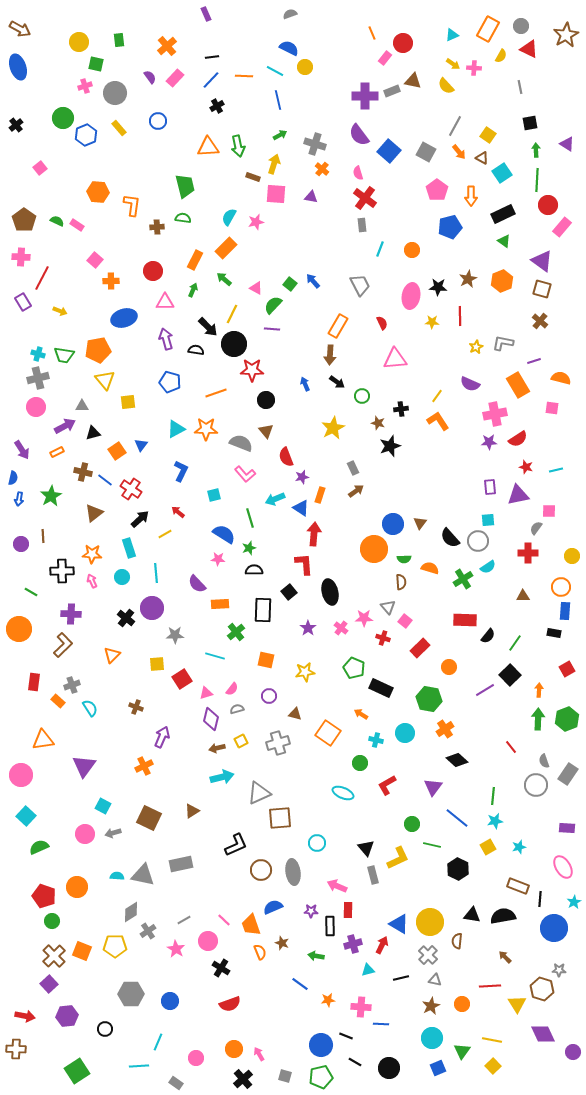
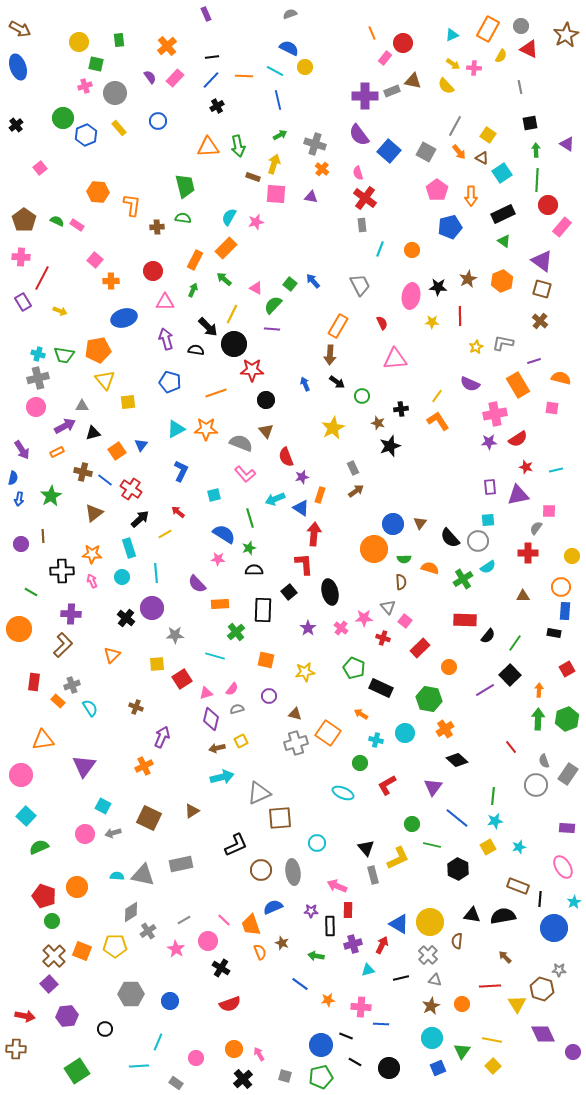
gray cross at (278, 743): moved 18 px right
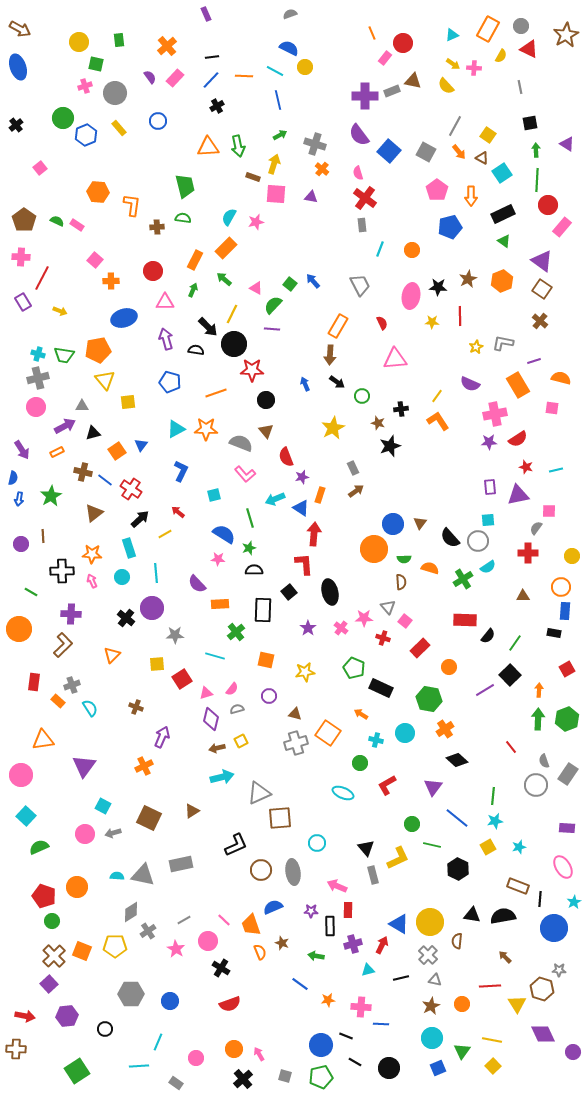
brown square at (542, 289): rotated 18 degrees clockwise
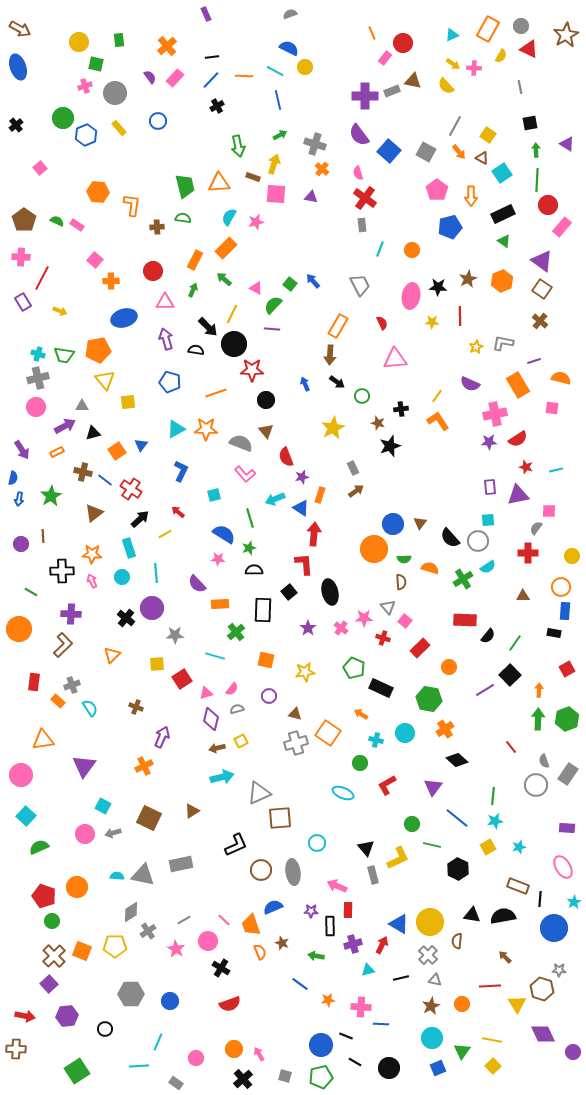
orange triangle at (208, 147): moved 11 px right, 36 px down
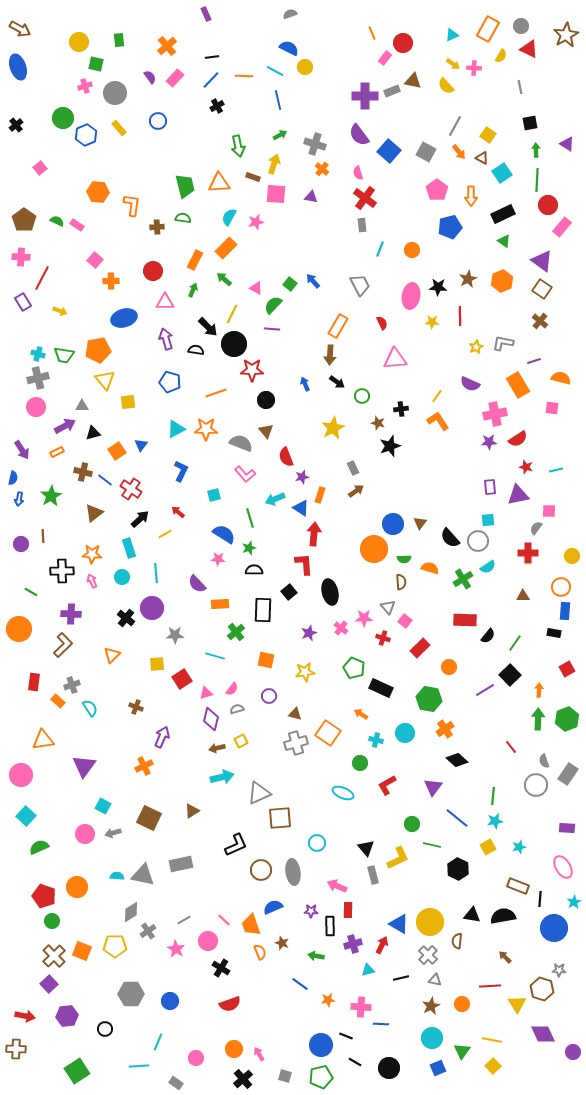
purple star at (308, 628): moved 1 px right, 5 px down; rotated 14 degrees clockwise
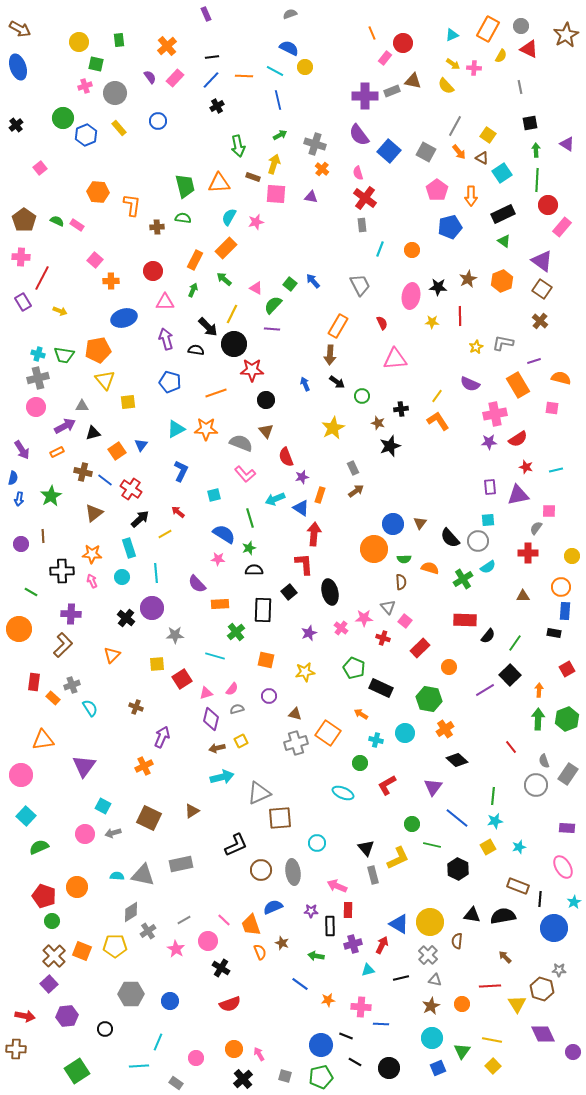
orange rectangle at (58, 701): moved 5 px left, 3 px up
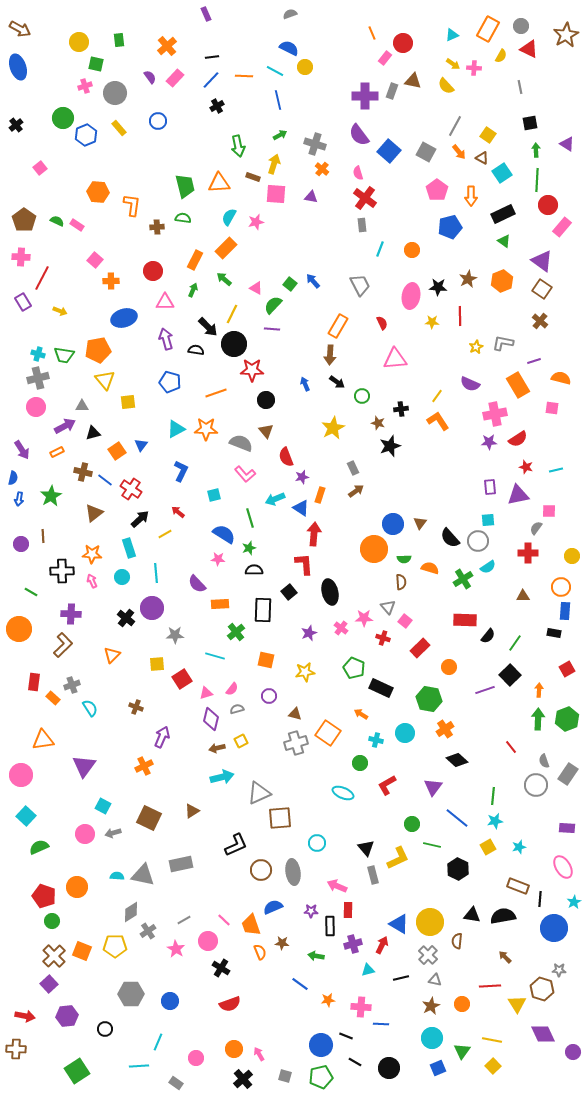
gray rectangle at (392, 91): rotated 49 degrees counterclockwise
purple line at (485, 690): rotated 12 degrees clockwise
brown star at (282, 943): rotated 16 degrees counterclockwise
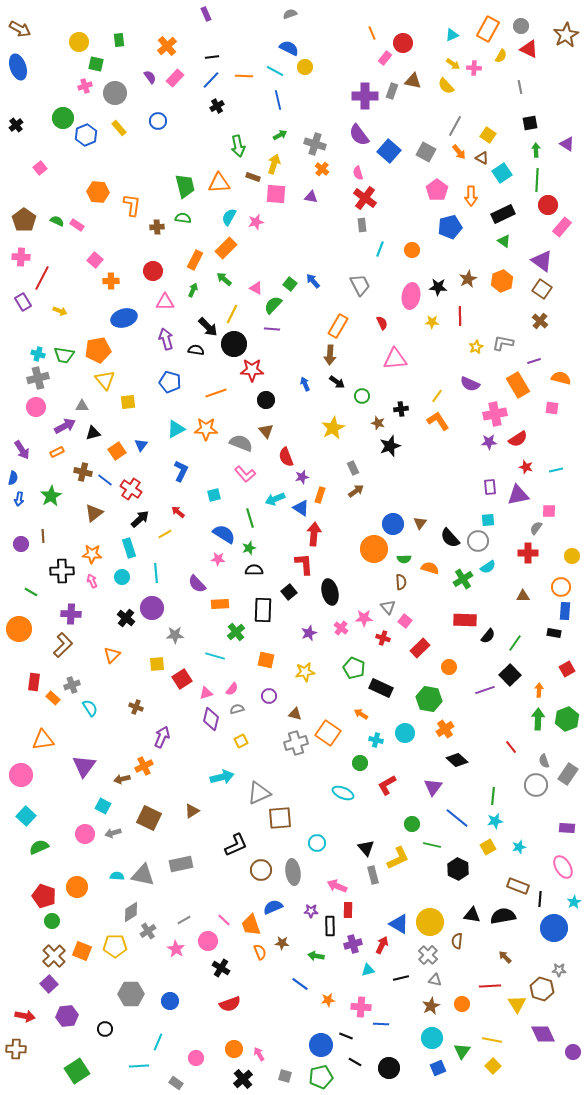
brown arrow at (217, 748): moved 95 px left, 31 px down
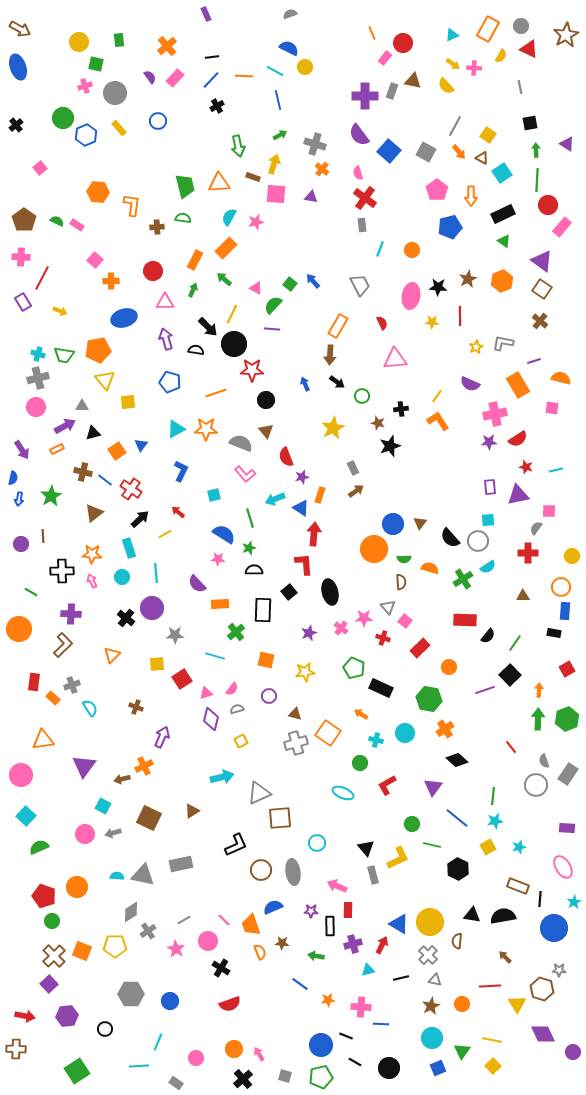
orange rectangle at (57, 452): moved 3 px up
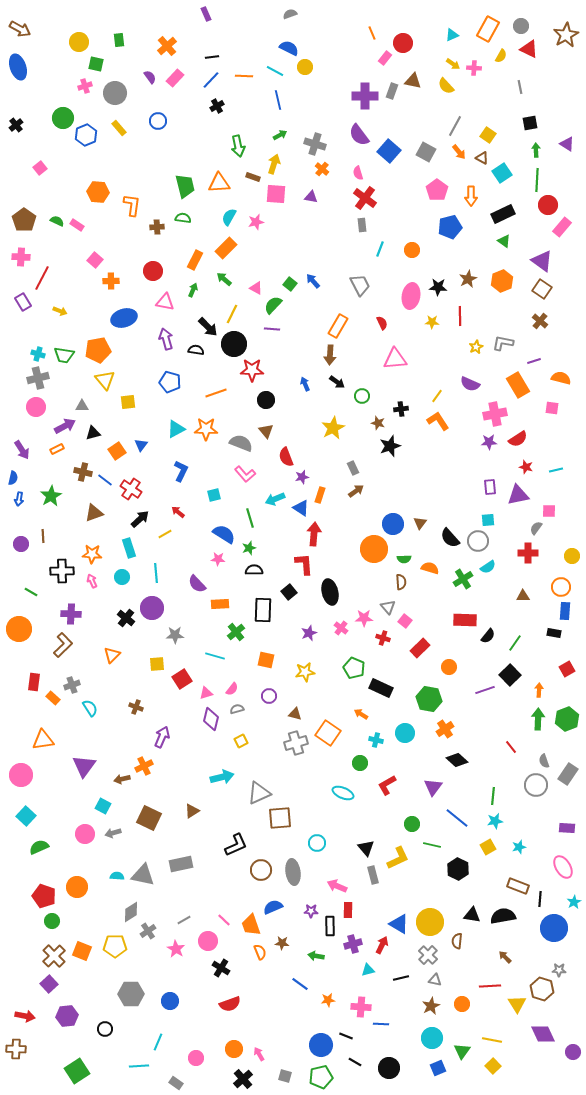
pink triangle at (165, 302): rotated 12 degrees clockwise
brown triangle at (94, 513): rotated 18 degrees clockwise
